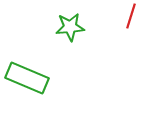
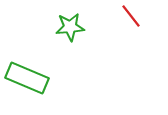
red line: rotated 55 degrees counterclockwise
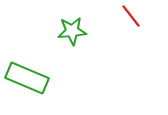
green star: moved 2 px right, 4 px down
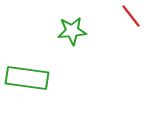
green rectangle: rotated 15 degrees counterclockwise
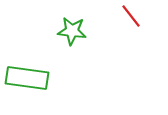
green star: rotated 12 degrees clockwise
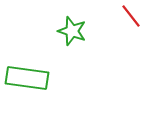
green star: rotated 12 degrees clockwise
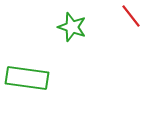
green star: moved 4 px up
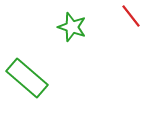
green rectangle: rotated 33 degrees clockwise
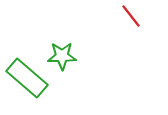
green star: moved 10 px left, 29 px down; rotated 20 degrees counterclockwise
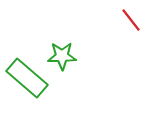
red line: moved 4 px down
